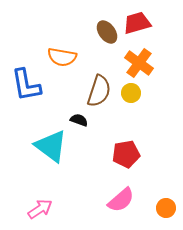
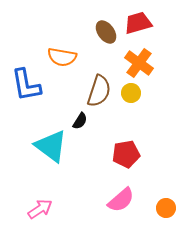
red trapezoid: moved 1 px right
brown ellipse: moved 1 px left
black semicircle: moved 1 px right, 1 px down; rotated 102 degrees clockwise
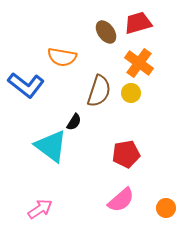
blue L-shape: rotated 42 degrees counterclockwise
black semicircle: moved 6 px left, 1 px down
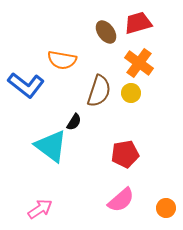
orange semicircle: moved 3 px down
red pentagon: moved 1 px left
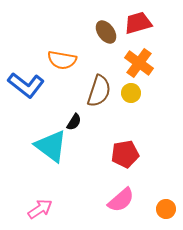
orange circle: moved 1 px down
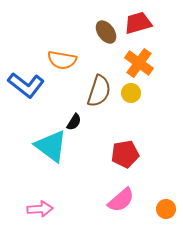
pink arrow: rotated 30 degrees clockwise
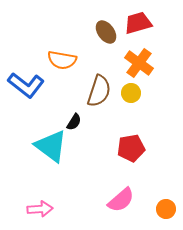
red pentagon: moved 6 px right, 6 px up
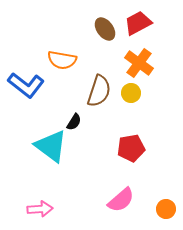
red trapezoid: rotated 12 degrees counterclockwise
brown ellipse: moved 1 px left, 3 px up
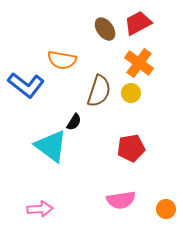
pink semicircle: rotated 32 degrees clockwise
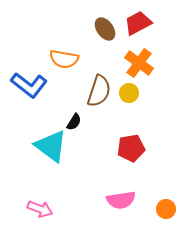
orange semicircle: moved 2 px right, 1 px up
blue L-shape: moved 3 px right
yellow circle: moved 2 px left
pink arrow: rotated 25 degrees clockwise
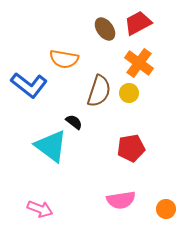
black semicircle: rotated 84 degrees counterclockwise
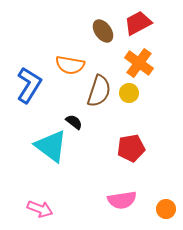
brown ellipse: moved 2 px left, 2 px down
orange semicircle: moved 6 px right, 6 px down
blue L-shape: rotated 96 degrees counterclockwise
pink semicircle: moved 1 px right
